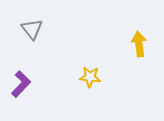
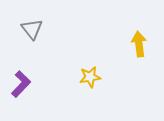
yellow star: rotated 15 degrees counterclockwise
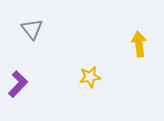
purple L-shape: moved 3 px left
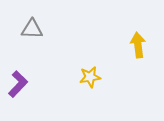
gray triangle: rotated 50 degrees counterclockwise
yellow arrow: moved 1 px left, 1 px down
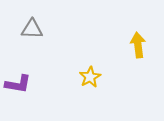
yellow star: rotated 20 degrees counterclockwise
purple L-shape: rotated 56 degrees clockwise
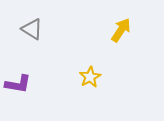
gray triangle: rotated 30 degrees clockwise
yellow arrow: moved 17 px left, 15 px up; rotated 40 degrees clockwise
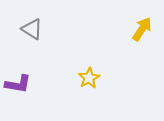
yellow arrow: moved 21 px right, 1 px up
yellow star: moved 1 px left, 1 px down
